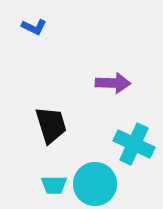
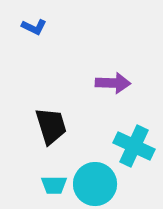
black trapezoid: moved 1 px down
cyan cross: moved 2 px down
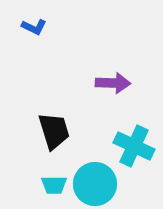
black trapezoid: moved 3 px right, 5 px down
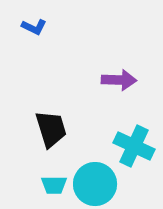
purple arrow: moved 6 px right, 3 px up
black trapezoid: moved 3 px left, 2 px up
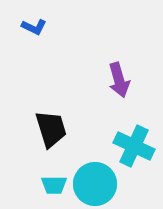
purple arrow: rotated 72 degrees clockwise
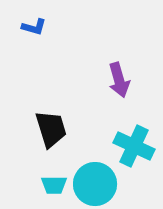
blue L-shape: rotated 10 degrees counterclockwise
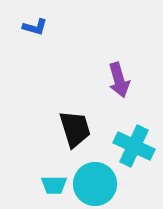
blue L-shape: moved 1 px right
black trapezoid: moved 24 px right
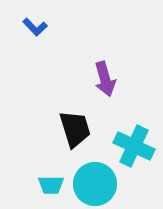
blue L-shape: rotated 30 degrees clockwise
purple arrow: moved 14 px left, 1 px up
cyan trapezoid: moved 3 px left
